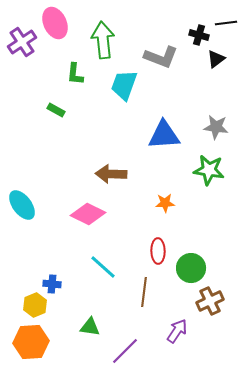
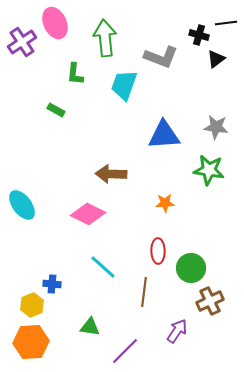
green arrow: moved 2 px right, 2 px up
yellow hexagon: moved 3 px left
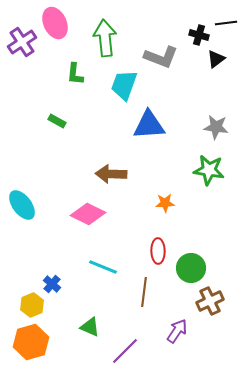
green rectangle: moved 1 px right, 11 px down
blue triangle: moved 15 px left, 10 px up
cyan line: rotated 20 degrees counterclockwise
blue cross: rotated 36 degrees clockwise
green triangle: rotated 15 degrees clockwise
orange hexagon: rotated 12 degrees counterclockwise
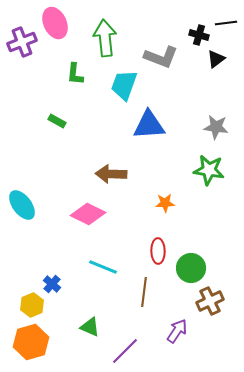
purple cross: rotated 12 degrees clockwise
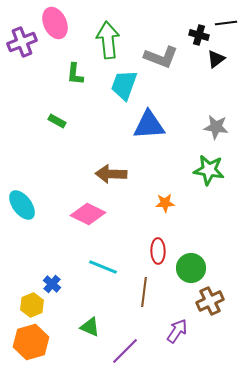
green arrow: moved 3 px right, 2 px down
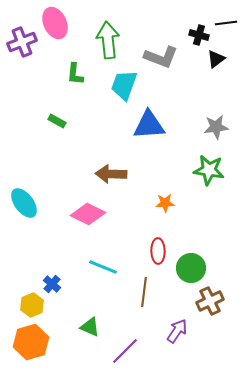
gray star: rotated 15 degrees counterclockwise
cyan ellipse: moved 2 px right, 2 px up
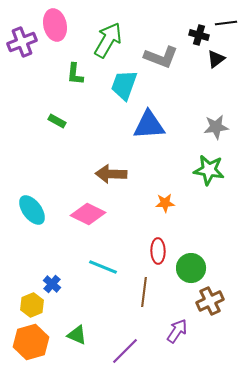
pink ellipse: moved 2 px down; rotated 12 degrees clockwise
green arrow: rotated 36 degrees clockwise
cyan ellipse: moved 8 px right, 7 px down
green triangle: moved 13 px left, 8 px down
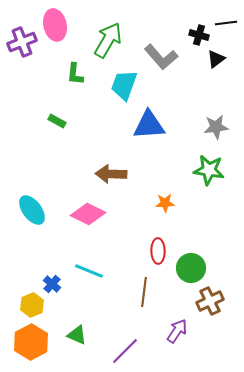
gray L-shape: rotated 28 degrees clockwise
cyan line: moved 14 px left, 4 px down
orange hexagon: rotated 12 degrees counterclockwise
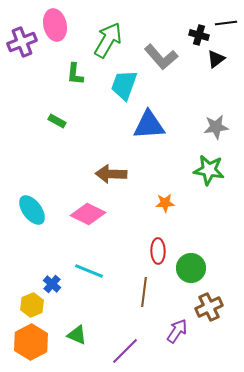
brown cross: moved 1 px left, 6 px down
